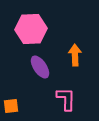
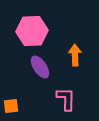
pink hexagon: moved 1 px right, 2 px down
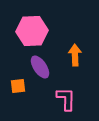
orange square: moved 7 px right, 20 px up
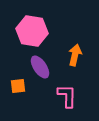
pink hexagon: rotated 12 degrees clockwise
orange arrow: rotated 15 degrees clockwise
pink L-shape: moved 1 px right, 3 px up
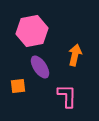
pink hexagon: rotated 20 degrees counterclockwise
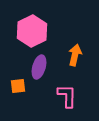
pink hexagon: rotated 16 degrees counterclockwise
purple ellipse: moved 1 px left; rotated 50 degrees clockwise
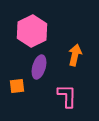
orange square: moved 1 px left
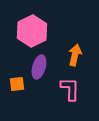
orange square: moved 2 px up
pink L-shape: moved 3 px right, 7 px up
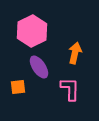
orange arrow: moved 2 px up
purple ellipse: rotated 50 degrees counterclockwise
orange square: moved 1 px right, 3 px down
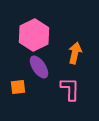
pink hexagon: moved 2 px right, 4 px down
